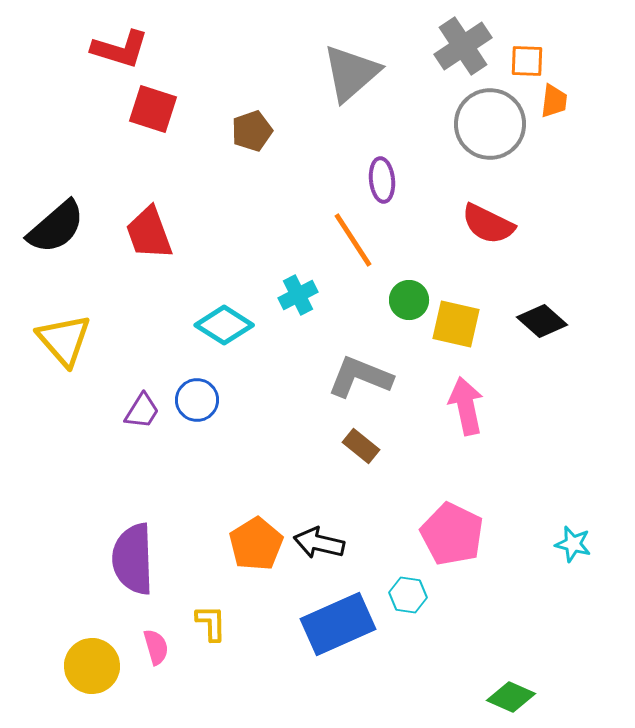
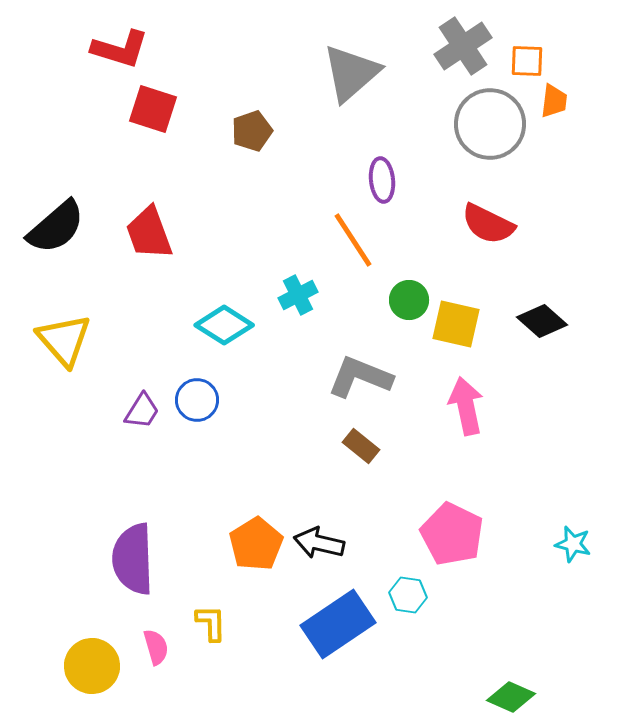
blue rectangle: rotated 10 degrees counterclockwise
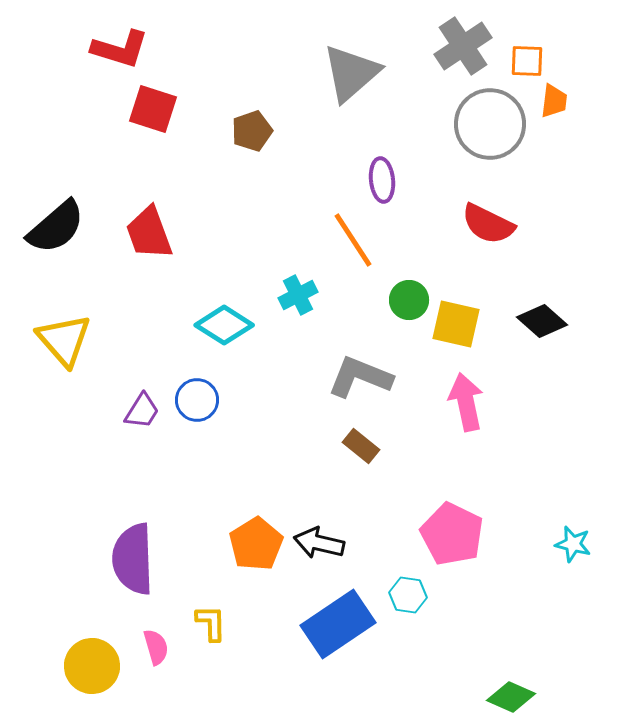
pink arrow: moved 4 px up
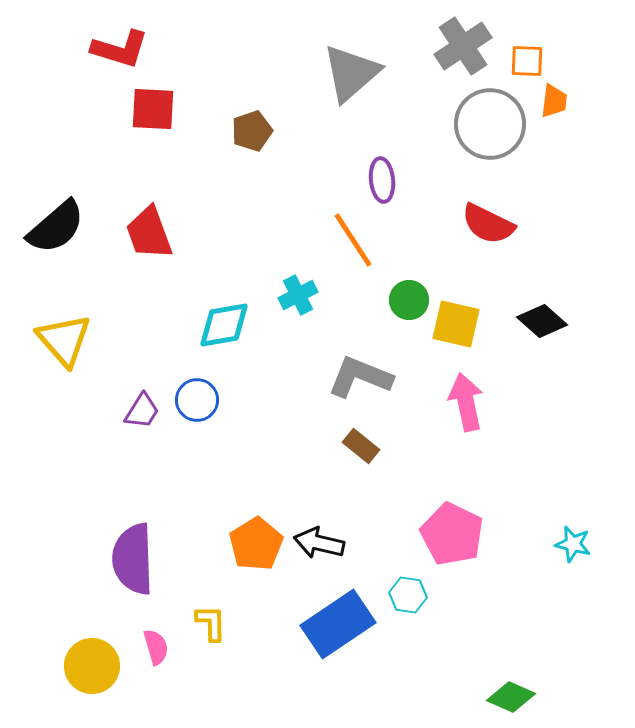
red square: rotated 15 degrees counterclockwise
cyan diamond: rotated 42 degrees counterclockwise
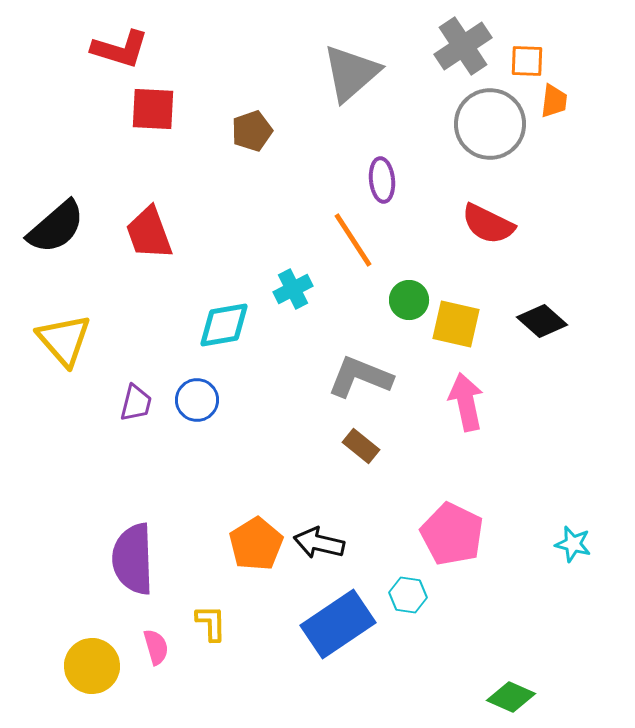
cyan cross: moved 5 px left, 6 px up
purple trapezoid: moved 6 px left, 8 px up; rotated 18 degrees counterclockwise
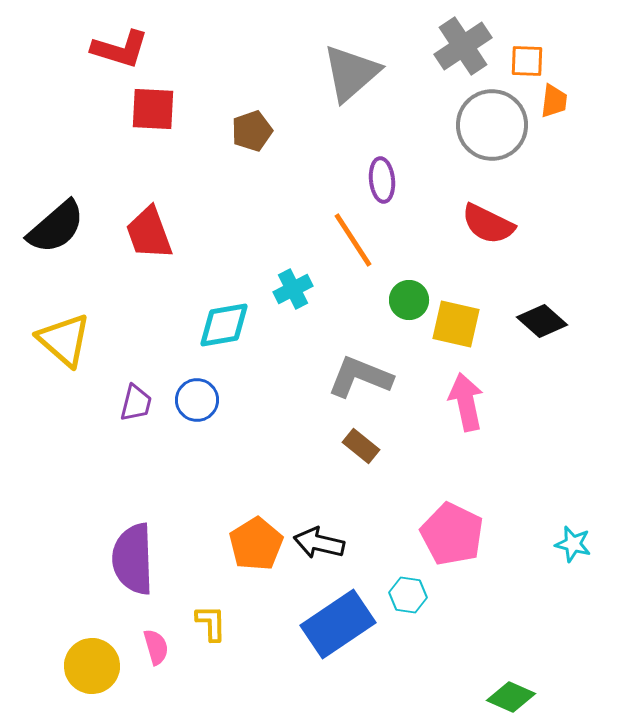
gray circle: moved 2 px right, 1 px down
yellow triangle: rotated 8 degrees counterclockwise
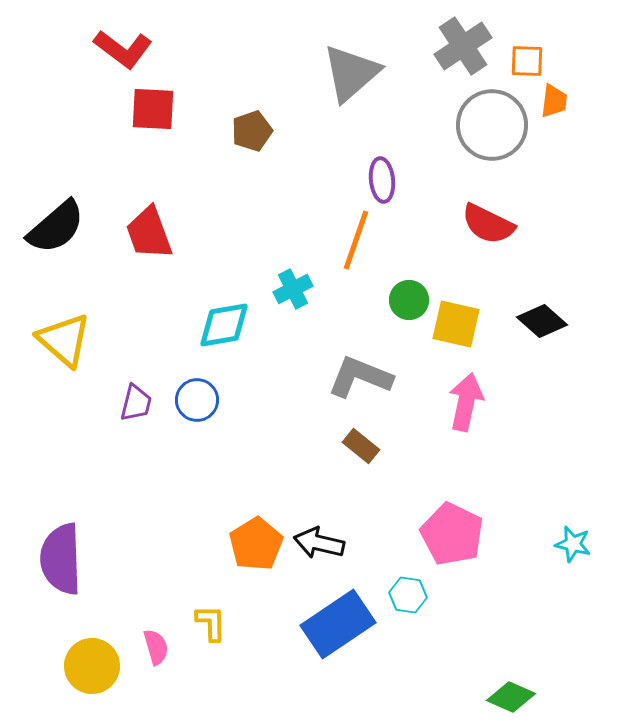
red L-shape: moved 3 px right; rotated 20 degrees clockwise
orange line: moved 3 px right; rotated 52 degrees clockwise
pink arrow: rotated 24 degrees clockwise
purple semicircle: moved 72 px left
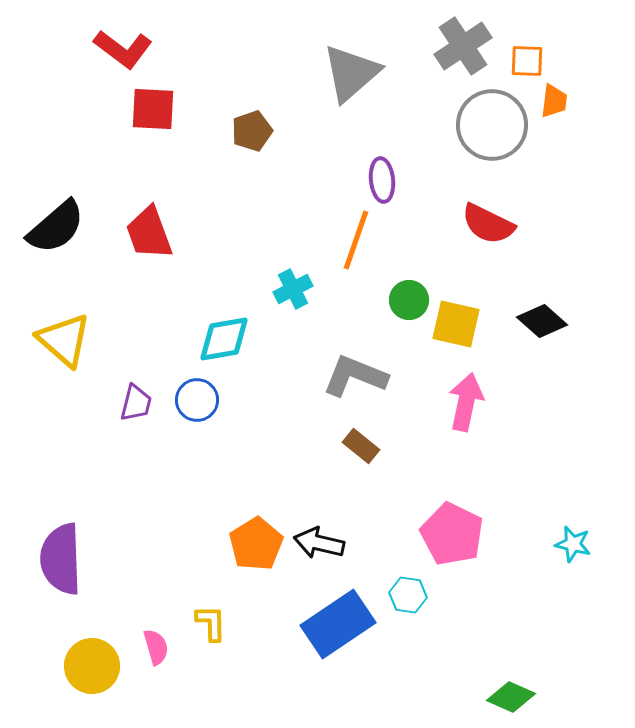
cyan diamond: moved 14 px down
gray L-shape: moved 5 px left, 1 px up
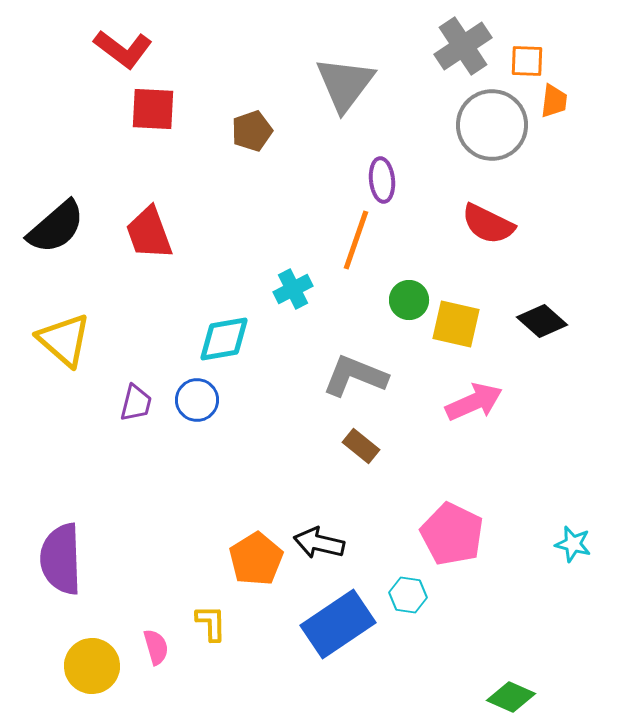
gray triangle: moved 6 px left, 11 px down; rotated 12 degrees counterclockwise
pink arrow: moved 8 px right; rotated 54 degrees clockwise
orange pentagon: moved 15 px down
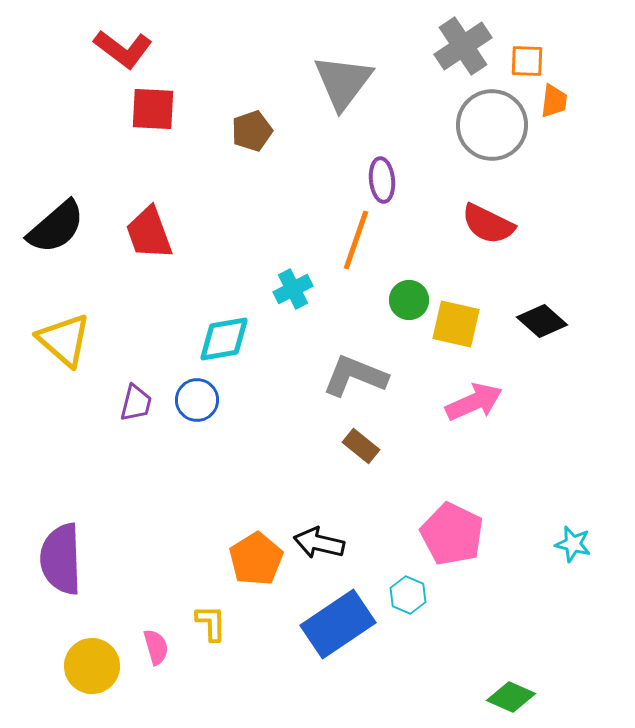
gray triangle: moved 2 px left, 2 px up
cyan hexagon: rotated 15 degrees clockwise
